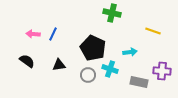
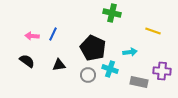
pink arrow: moved 1 px left, 2 px down
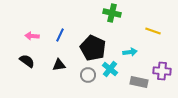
blue line: moved 7 px right, 1 px down
cyan cross: rotated 21 degrees clockwise
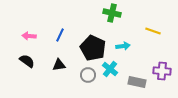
pink arrow: moved 3 px left
cyan arrow: moved 7 px left, 6 px up
gray rectangle: moved 2 px left
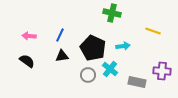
black triangle: moved 3 px right, 9 px up
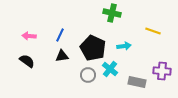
cyan arrow: moved 1 px right
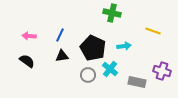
purple cross: rotated 12 degrees clockwise
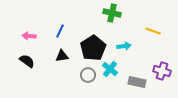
blue line: moved 4 px up
black pentagon: rotated 15 degrees clockwise
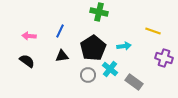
green cross: moved 13 px left, 1 px up
purple cross: moved 2 px right, 13 px up
gray rectangle: moved 3 px left; rotated 24 degrees clockwise
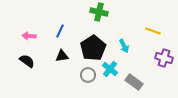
cyan arrow: rotated 72 degrees clockwise
